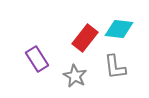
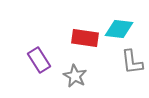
red rectangle: rotated 60 degrees clockwise
purple rectangle: moved 2 px right, 1 px down
gray L-shape: moved 17 px right, 5 px up
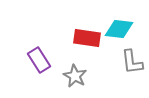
red rectangle: moved 2 px right
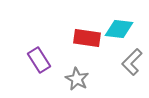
gray L-shape: rotated 52 degrees clockwise
gray star: moved 2 px right, 3 px down
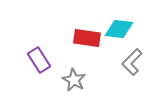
gray star: moved 3 px left, 1 px down
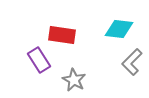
red rectangle: moved 25 px left, 3 px up
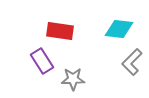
red rectangle: moved 2 px left, 4 px up
purple rectangle: moved 3 px right, 1 px down
gray star: moved 1 px left, 1 px up; rotated 30 degrees counterclockwise
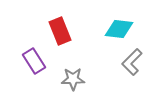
red rectangle: rotated 60 degrees clockwise
purple rectangle: moved 8 px left
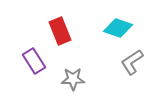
cyan diamond: moved 1 px left, 1 px up; rotated 12 degrees clockwise
gray L-shape: rotated 12 degrees clockwise
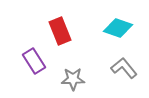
gray L-shape: moved 8 px left, 6 px down; rotated 84 degrees clockwise
